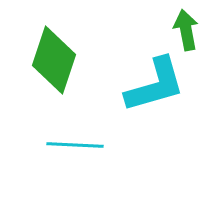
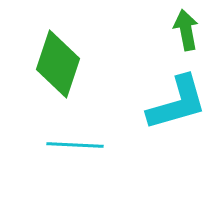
green diamond: moved 4 px right, 4 px down
cyan L-shape: moved 22 px right, 18 px down
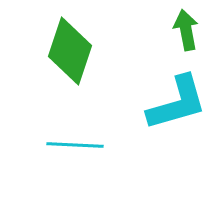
green diamond: moved 12 px right, 13 px up
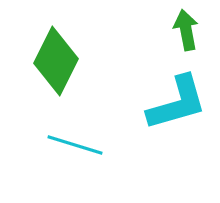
green diamond: moved 14 px left, 10 px down; rotated 8 degrees clockwise
cyan line: rotated 14 degrees clockwise
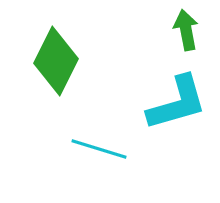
cyan line: moved 24 px right, 4 px down
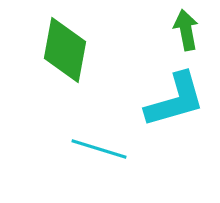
green diamond: moved 9 px right, 11 px up; rotated 16 degrees counterclockwise
cyan L-shape: moved 2 px left, 3 px up
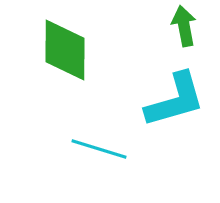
green arrow: moved 2 px left, 4 px up
green diamond: rotated 10 degrees counterclockwise
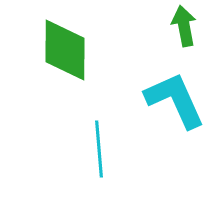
cyan L-shape: rotated 98 degrees counterclockwise
cyan line: rotated 68 degrees clockwise
